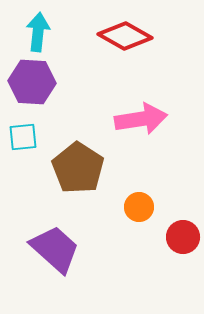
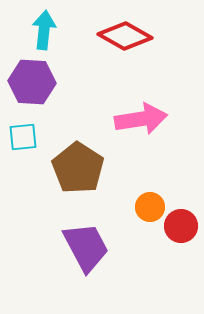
cyan arrow: moved 6 px right, 2 px up
orange circle: moved 11 px right
red circle: moved 2 px left, 11 px up
purple trapezoid: moved 31 px right, 2 px up; rotated 20 degrees clockwise
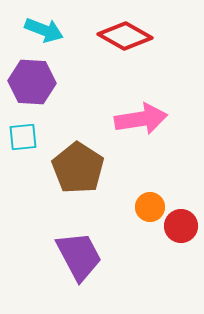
cyan arrow: rotated 105 degrees clockwise
purple trapezoid: moved 7 px left, 9 px down
